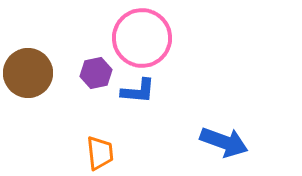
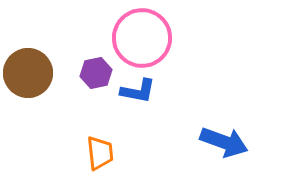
blue L-shape: rotated 6 degrees clockwise
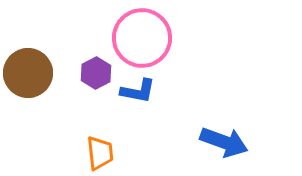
purple hexagon: rotated 16 degrees counterclockwise
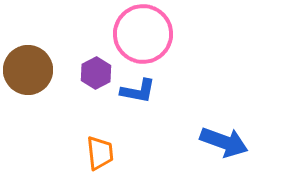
pink circle: moved 1 px right, 4 px up
brown circle: moved 3 px up
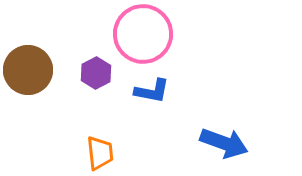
blue L-shape: moved 14 px right
blue arrow: moved 1 px down
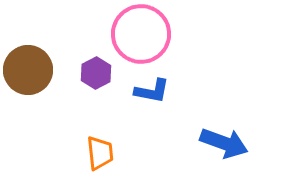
pink circle: moved 2 px left
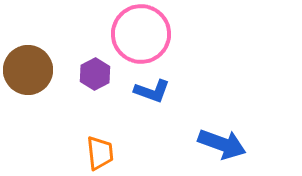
purple hexagon: moved 1 px left, 1 px down
blue L-shape: rotated 9 degrees clockwise
blue arrow: moved 2 px left, 1 px down
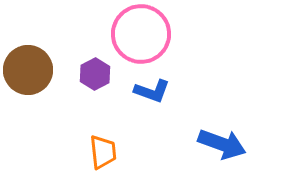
orange trapezoid: moved 3 px right, 1 px up
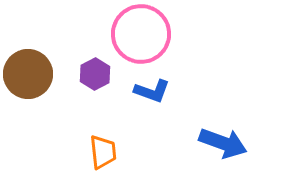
brown circle: moved 4 px down
blue arrow: moved 1 px right, 1 px up
